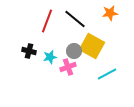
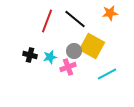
black cross: moved 1 px right, 4 px down
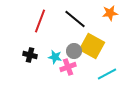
red line: moved 7 px left
cyan star: moved 5 px right; rotated 24 degrees clockwise
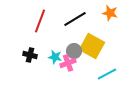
orange star: rotated 21 degrees clockwise
black line: rotated 70 degrees counterclockwise
pink cross: moved 4 px up
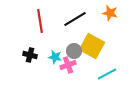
red line: rotated 30 degrees counterclockwise
pink cross: moved 2 px down
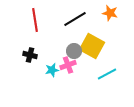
red line: moved 5 px left, 1 px up
cyan star: moved 3 px left, 13 px down; rotated 24 degrees counterclockwise
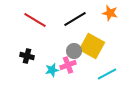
red line: rotated 50 degrees counterclockwise
black cross: moved 3 px left, 1 px down
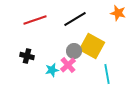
orange star: moved 8 px right
red line: rotated 50 degrees counterclockwise
pink cross: rotated 21 degrees counterclockwise
cyan line: rotated 72 degrees counterclockwise
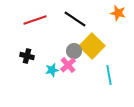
black line: rotated 65 degrees clockwise
yellow square: rotated 15 degrees clockwise
cyan line: moved 2 px right, 1 px down
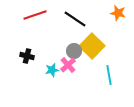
red line: moved 5 px up
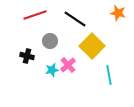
gray circle: moved 24 px left, 10 px up
